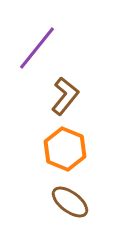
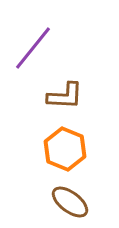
purple line: moved 4 px left
brown L-shape: rotated 54 degrees clockwise
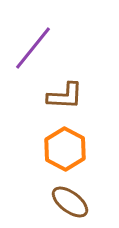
orange hexagon: rotated 6 degrees clockwise
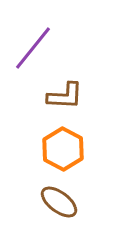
orange hexagon: moved 2 px left
brown ellipse: moved 11 px left
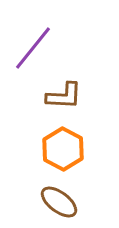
brown L-shape: moved 1 px left
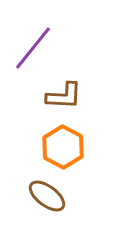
orange hexagon: moved 2 px up
brown ellipse: moved 12 px left, 6 px up
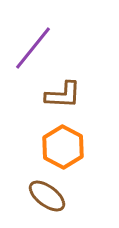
brown L-shape: moved 1 px left, 1 px up
